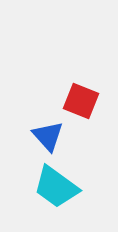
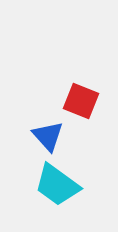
cyan trapezoid: moved 1 px right, 2 px up
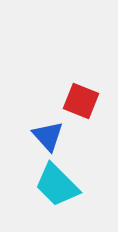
cyan trapezoid: rotated 9 degrees clockwise
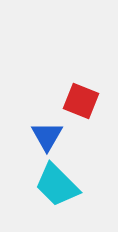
blue triangle: moved 1 px left; rotated 12 degrees clockwise
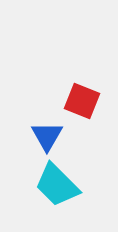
red square: moved 1 px right
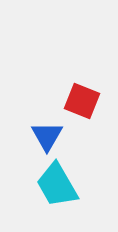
cyan trapezoid: rotated 15 degrees clockwise
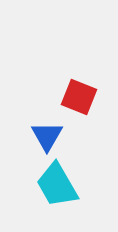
red square: moved 3 px left, 4 px up
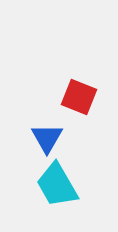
blue triangle: moved 2 px down
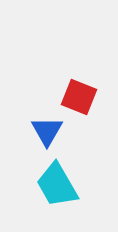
blue triangle: moved 7 px up
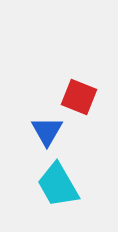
cyan trapezoid: moved 1 px right
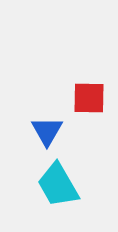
red square: moved 10 px right, 1 px down; rotated 21 degrees counterclockwise
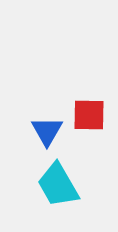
red square: moved 17 px down
